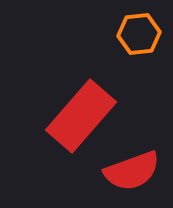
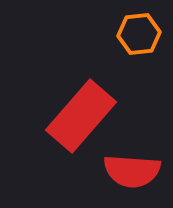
red semicircle: rotated 24 degrees clockwise
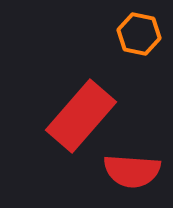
orange hexagon: rotated 18 degrees clockwise
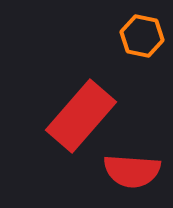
orange hexagon: moved 3 px right, 2 px down
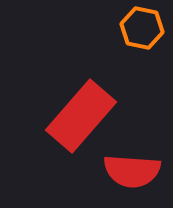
orange hexagon: moved 8 px up
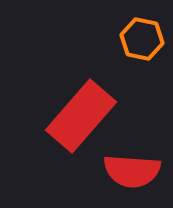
orange hexagon: moved 11 px down
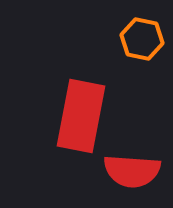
red rectangle: rotated 30 degrees counterclockwise
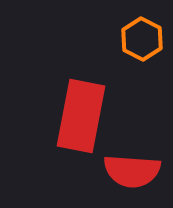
orange hexagon: rotated 15 degrees clockwise
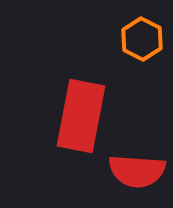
red semicircle: moved 5 px right
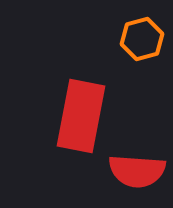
orange hexagon: rotated 18 degrees clockwise
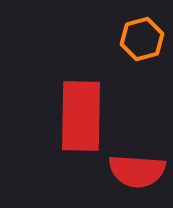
red rectangle: rotated 10 degrees counterclockwise
